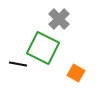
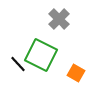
green square: moved 2 px left, 7 px down
black line: rotated 36 degrees clockwise
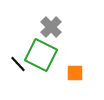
gray cross: moved 8 px left, 8 px down
orange square: moved 1 px left; rotated 30 degrees counterclockwise
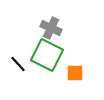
gray cross: moved 1 px down; rotated 20 degrees counterclockwise
green square: moved 6 px right
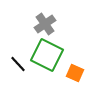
gray cross: moved 6 px left, 4 px up; rotated 30 degrees clockwise
orange square: rotated 24 degrees clockwise
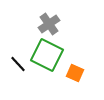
gray cross: moved 4 px right
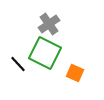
green square: moved 2 px left, 2 px up
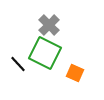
gray cross: moved 1 px down; rotated 10 degrees counterclockwise
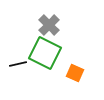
black line: rotated 60 degrees counterclockwise
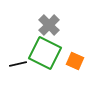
orange square: moved 12 px up
